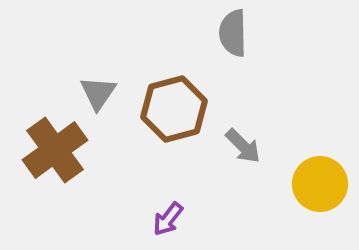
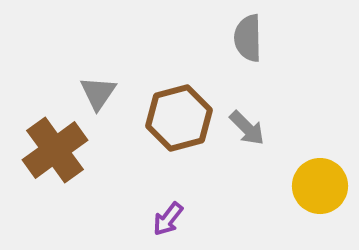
gray semicircle: moved 15 px right, 5 px down
brown hexagon: moved 5 px right, 9 px down
gray arrow: moved 4 px right, 18 px up
yellow circle: moved 2 px down
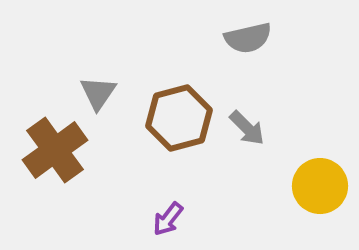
gray semicircle: rotated 102 degrees counterclockwise
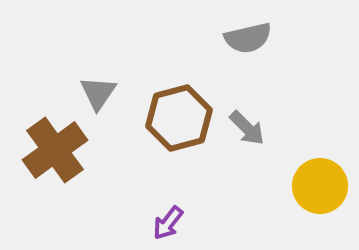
purple arrow: moved 4 px down
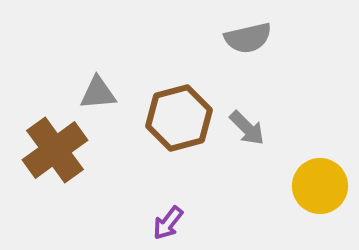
gray triangle: rotated 51 degrees clockwise
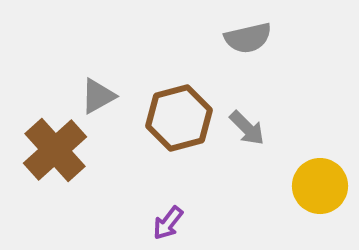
gray triangle: moved 3 px down; rotated 24 degrees counterclockwise
brown cross: rotated 6 degrees counterclockwise
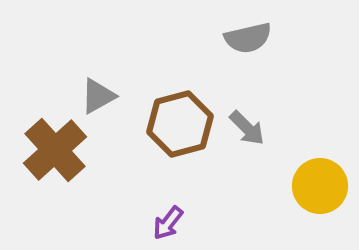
brown hexagon: moved 1 px right, 6 px down
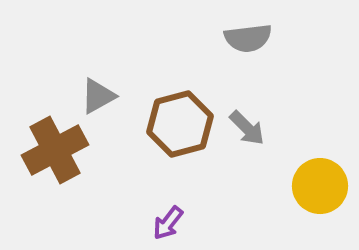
gray semicircle: rotated 6 degrees clockwise
brown cross: rotated 14 degrees clockwise
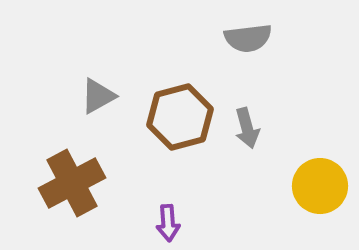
brown hexagon: moved 7 px up
gray arrow: rotated 30 degrees clockwise
brown cross: moved 17 px right, 33 px down
purple arrow: rotated 42 degrees counterclockwise
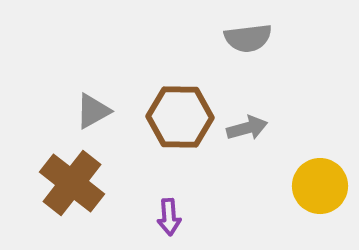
gray triangle: moved 5 px left, 15 px down
brown hexagon: rotated 16 degrees clockwise
gray arrow: rotated 90 degrees counterclockwise
brown cross: rotated 24 degrees counterclockwise
purple arrow: moved 1 px right, 6 px up
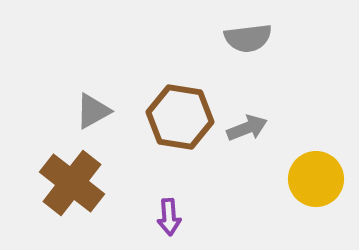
brown hexagon: rotated 8 degrees clockwise
gray arrow: rotated 6 degrees counterclockwise
yellow circle: moved 4 px left, 7 px up
